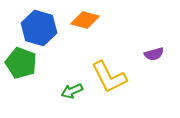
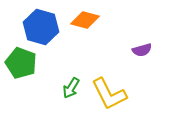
blue hexagon: moved 2 px right, 1 px up
purple semicircle: moved 12 px left, 4 px up
yellow L-shape: moved 17 px down
green arrow: moved 1 px left, 3 px up; rotated 35 degrees counterclockwise
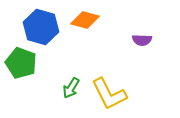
purple semicircle: moved 10 px up; rotated 18 degrees clockwise
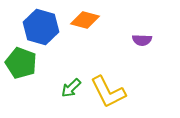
green arrow: rotated 15 degrees clockwise
yellow L-shape: moved 1 px left, 2 px up
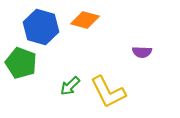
purple semicircle: moved 12 px down
green arrow: moved 1 px left, 2 px up
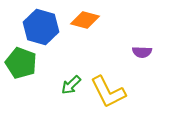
green arrow: moved 1 px right, 1 px up
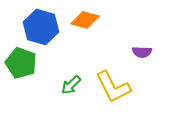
yellow L-shape: moved 5 px right, 5 px up
